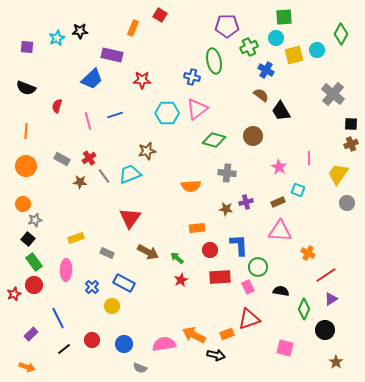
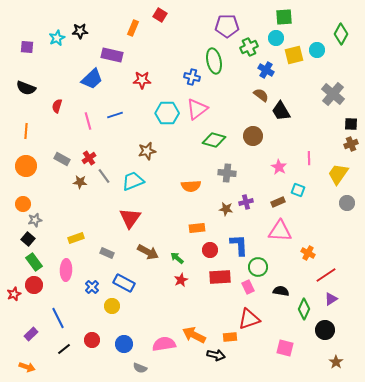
cyan trapezoid at (130, 174): moved 3 px right, 7 px down
orange rectangle at (227, 334): moved 3 px right, 3 px down; rotated 16 degrees clockwise
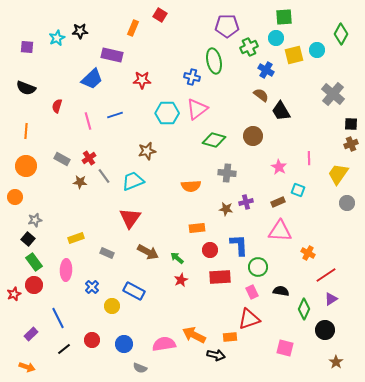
orange circle at (23, 204): moved 8 px left, 7 px up
blue rectangle at (124, 283): moved 10 px right, 8 px down
pink rectangle at (248, 287): moved 4 px right, 5 px down
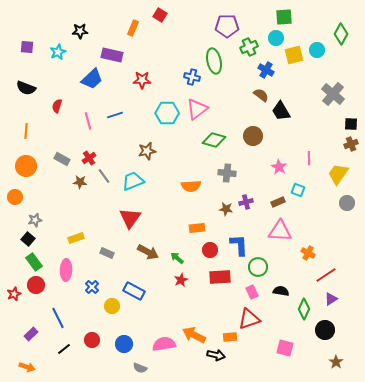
cyan star at (57, 38): moved 1 px right, 14 px down
red circle at (34, 285): moved 2 px right
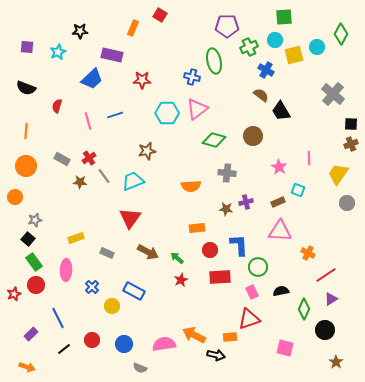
cyan circle at (276, 38): moved 1 px left, 2 px down
cyan circle at (317, 50): moved 3 px up
black semicircle at (281, 291): rotated 21 degrees counterclockwise
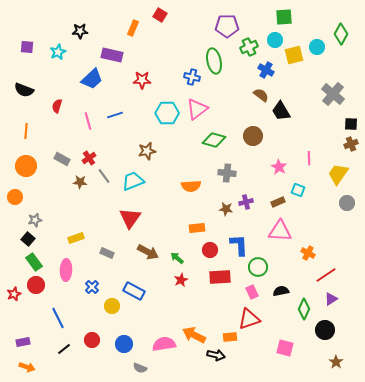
black semicircle at (26, 88): moved 2 px left, 2 px down
purple rectangle at (31, 334): moved 8 px left, 8 px down; rotated 32 degrees clockwise
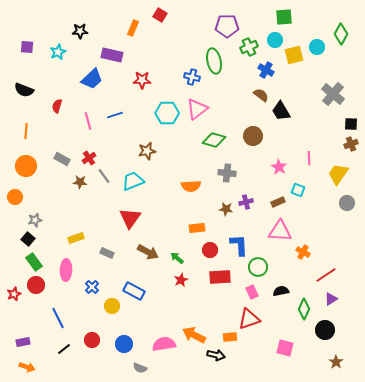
orange cross at (308, 253): moved 5 px left, 1 px up
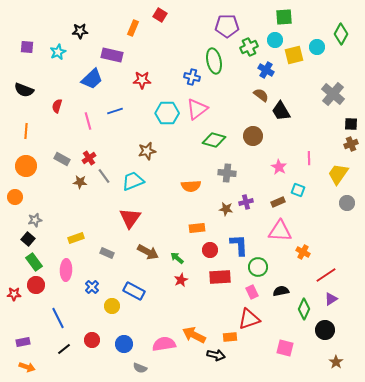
blue line at (115, 115): moved 4 px up
red star at (14, 294): rotated 24 degrees clockwise
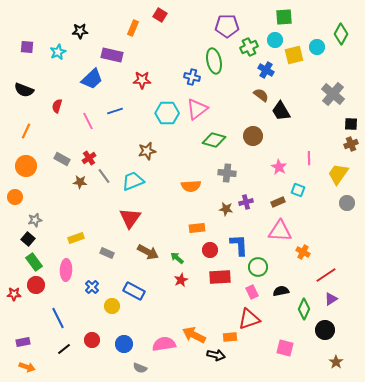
pink line at (88, 121): rotated 12 degrees counterclockwise
orange line at (26, 131): rotated 21 degrees clockwise
